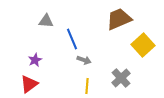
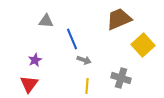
gray cross: rotated 30 degrees counterclockwise
red triangle: rotated 18 degrees counterclockwise
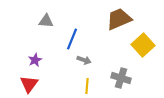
blue line: rotated 45 degrees clockwise
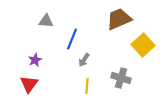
gray arrow: rotated 104 degrees clockwise
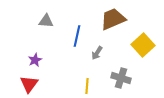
brown trapezoid: moved 6 px left
blue line: moved 5 px right, 3 px up; rotated 10 degrees counterclockwise
gray arrow: moved 13 px right, 7 px up
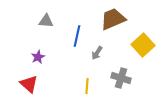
purple star: moved 3 px right, 3 px up
red triangle: rotated 24 degrees counterclockwise
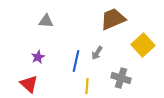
blue line: moved 1 px left, 25 px down
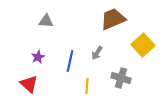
blue line: moved 6 px left
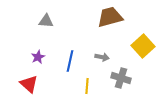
brown trapezoid: moved 3 px left, 2 px up; rotated 8 degrees clockwise
yellow square: moved 1 px down
gray arrow: moved 5 px right, 4 px down; rotated 112 degrees counterclockwise
